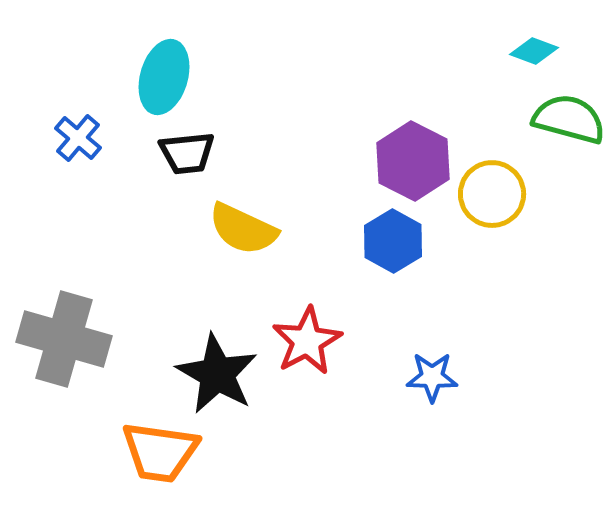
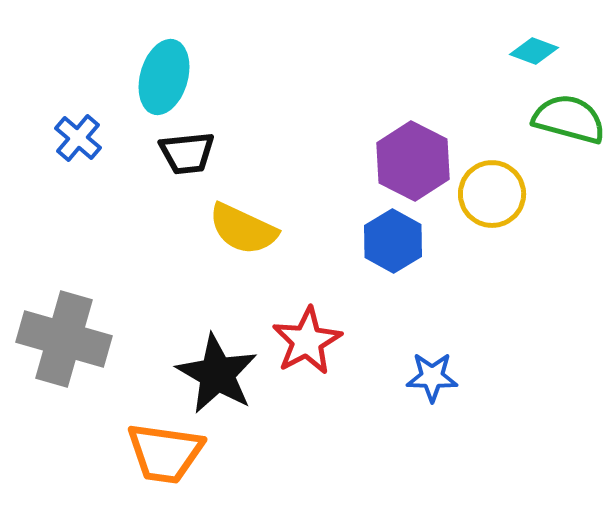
orange trapezoid: moved 5 px right, 1 px down
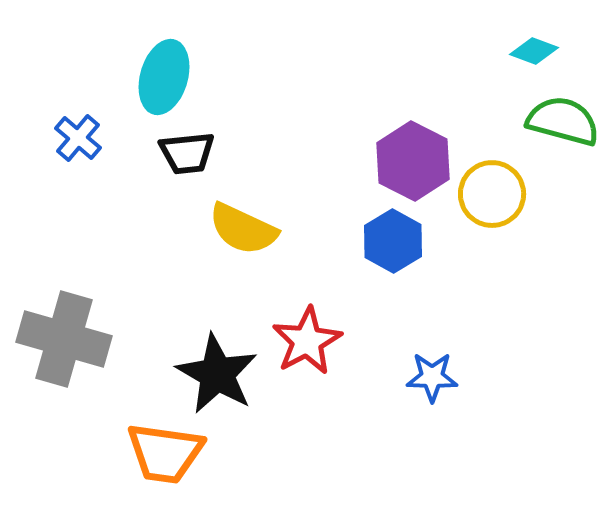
green semicircle: moved 6 px left, 2 px down
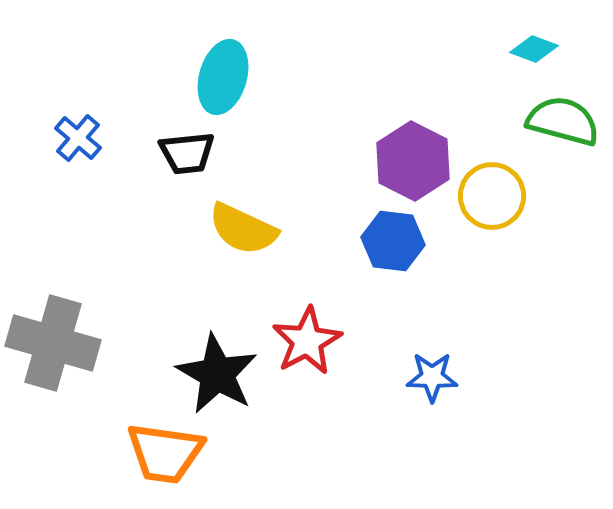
cyan diamond: moved 2 px up
cyan ellipse: moved 59 px right
yellow circle: moved 2 px down
blue hexagon: rotated 22 degrees counterclockwise
gray cross: moved 11 px left, 4 px down
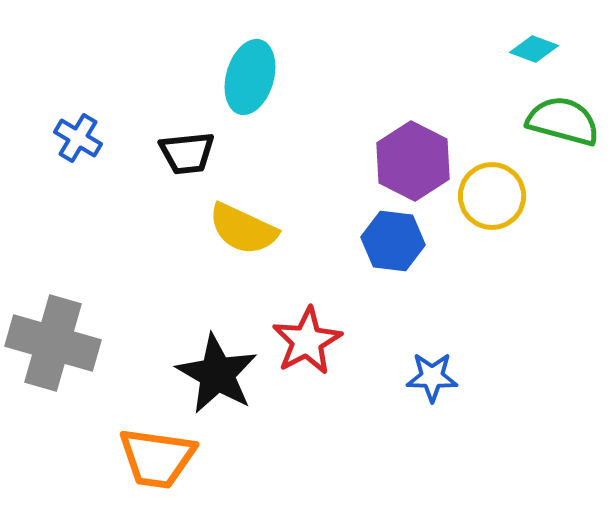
cyan ellipse: moved 27 px right
blue cross: rotated 9 degrees counterclockwise
orange trapezoid: moved 8 px left, 5 px down
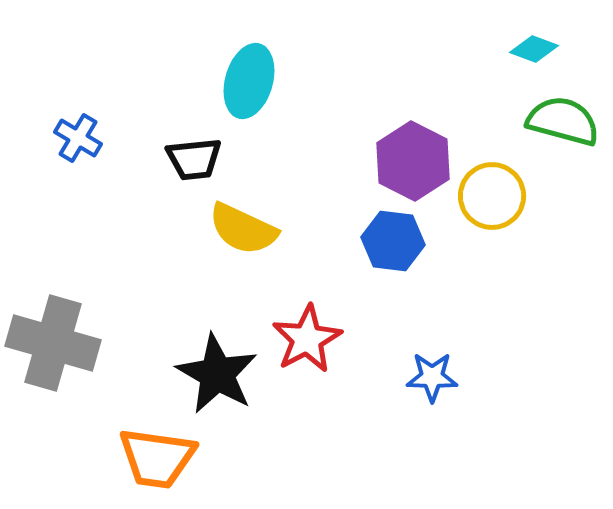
cyan ellipse: moved 1 px left, 4 px down
black trapezoid: moved 7 px right, 6 px down
red star: moved 2 px up
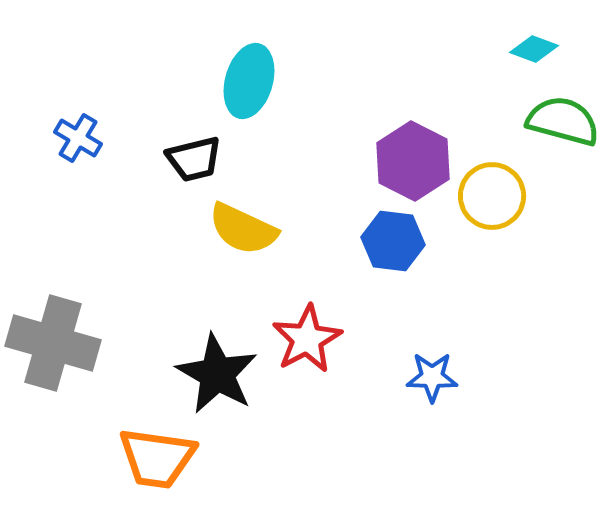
black trapezoid: rotated 8 degrees counterclockwise
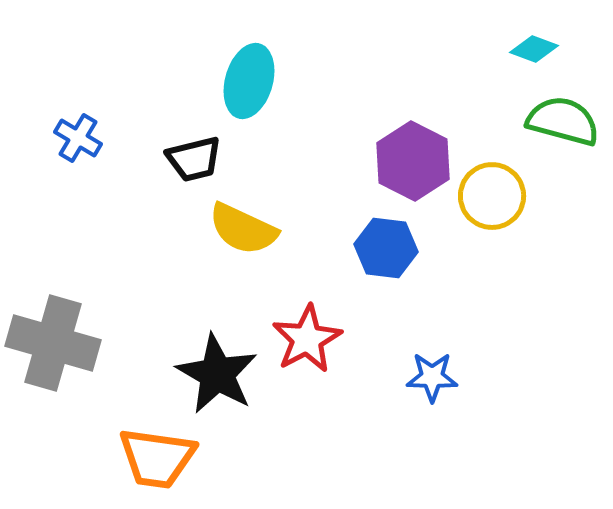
blue hexagon: moved 7 px left, 7 px down
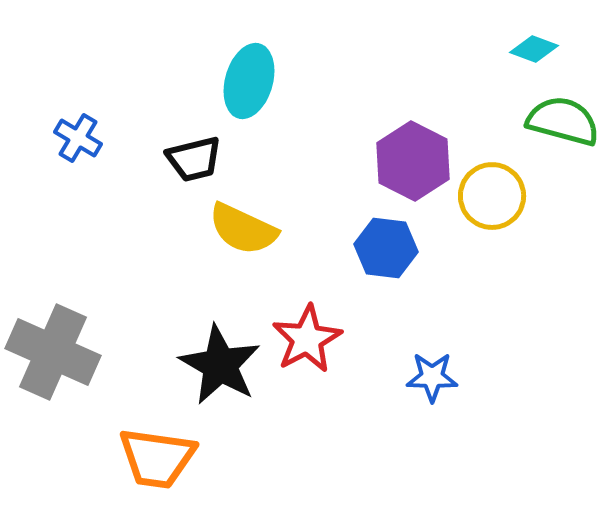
gray cross: moved 9 px down; rotated 8 degrees clockwise
black star: moved 3 px right, 9 px up
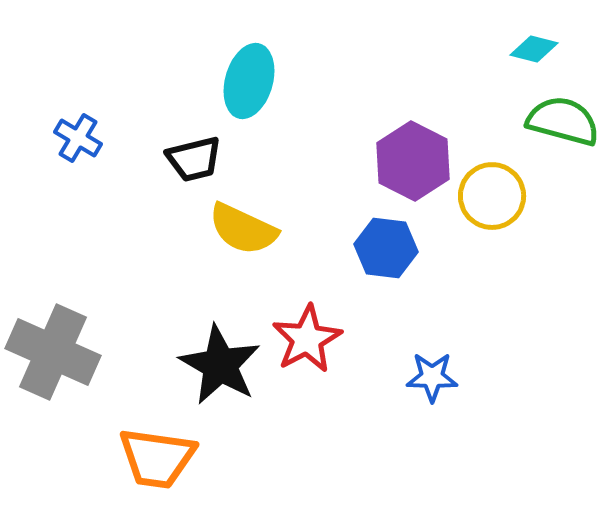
cyan diamond: rotated 6 degrees counterclockwise
